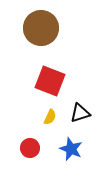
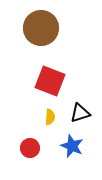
yellow semicircle: rotated 21 degrees counterclockwise
blue star: moved 1 px right, 3 px up
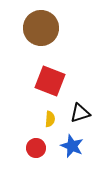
yellow semicircle: moved 2 px down
red circle: moved 6 px right
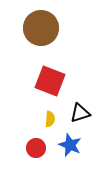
blue star: moved 2 px left, 1 px up
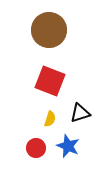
brown circle: moved 8 px right, 2 px down
yellow semicircle: rotated 14 degrees clockwise
blue star: moved 2 px left, 1 px down
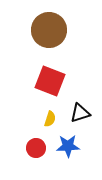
blue star: rotated 25 degrees counterclockwise
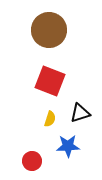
red circle: moved 4 px left, 13 px down
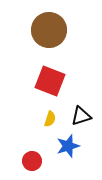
black triangle: moved 1 px right, 3 px down
blue star: rotated 15 degrees counterclockwise
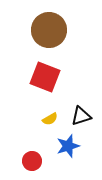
red square: moved 5 px left, 4 px up
yellow semicircle: rotated 42 degrees clockwise
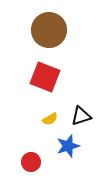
red circle: moved 1 px left, 1 px down
